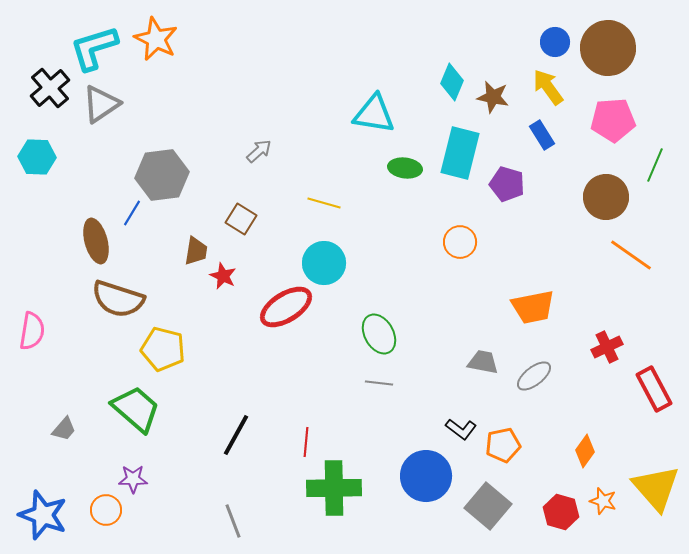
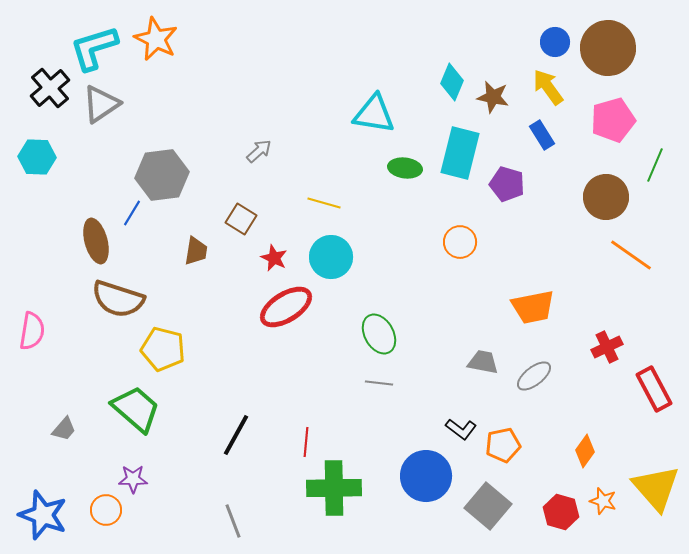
pink pentagon at (613, 120): rotated 12 degrees counterclockwise
cyan circle at (324, 263): moved 7 px right, 6 px up
red star at (223, 276): moved 51 px right, 18 px up
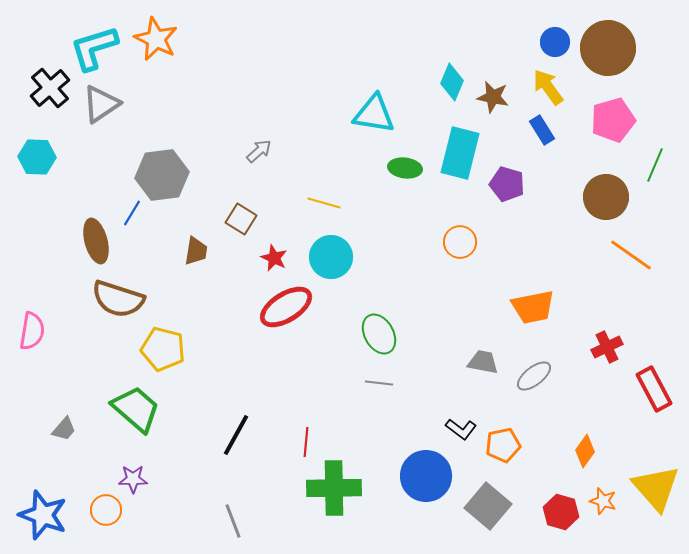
blue rectangle at (542, 135): moved 5 px up
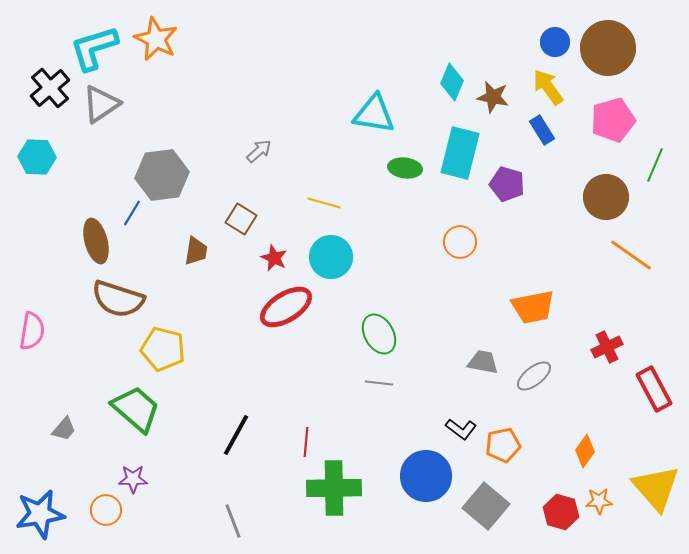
orange star at (603, 501): moved 4 px left; rotated 20 degrees counterclockwise
gray square at (488, 506): moved 2 px left
blue star at (43, 515): moved 3 px left, 1 px up; rotated 30 degrees counterclockwise
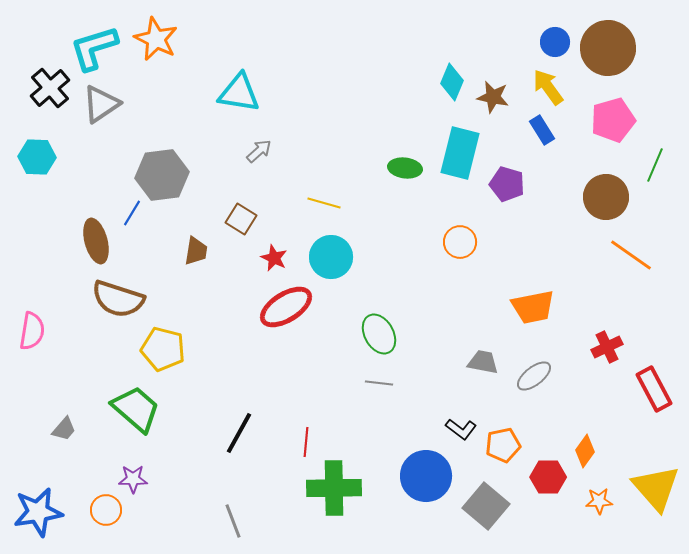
cyan triangle at (374, 114): moved 135 px left, 21 px up
black line at (236, 435): moved 3 px right, 2 px up
red hexagon at (561, 512): moved 13 px left, 35 px up; rotated 16 degrees counterclockwise
blue star at (40, 514): moved 2 px left, 2 px up
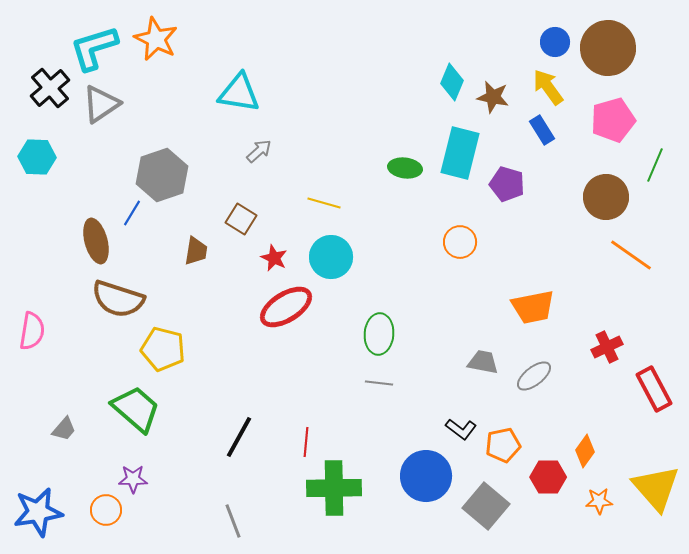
gray hexagon at (162, 175): rotated 12 degrees counterclockwise
green ellipse at (379, 334): rotated 33 degrees clockwise
black line at (239, 433): moved 4 px down
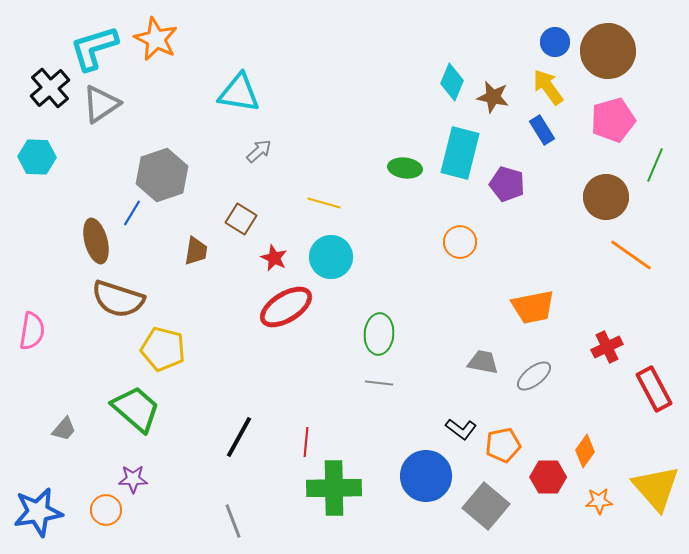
brown circle at (608, 48): moved 3 px down
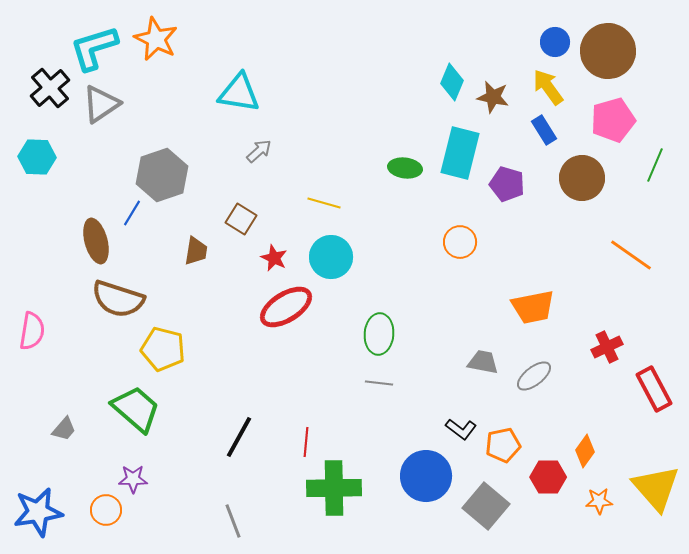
blue rectangle at (542, 130): moved 2 px right
brown circle at (606, 197): moved 24 px left, 19 px up
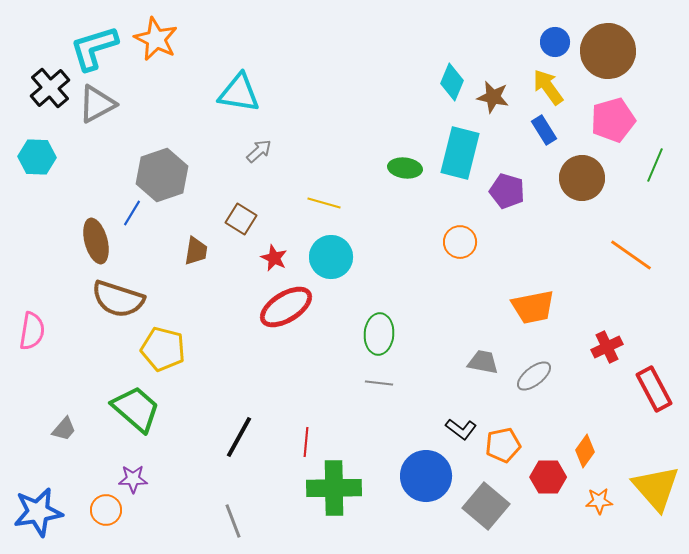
gray triangle at (101, 104): moved 4 px left; rotated 6 degrees clockwise
purple pentagon at (507, 184): moved 7 px down
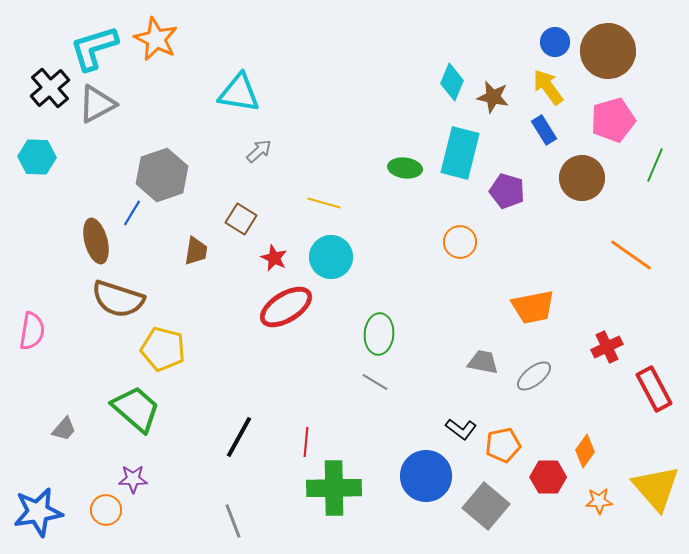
gray line at (379, 383): moved 4 px left, 1 px up; rotated 24 degrees clockwise
